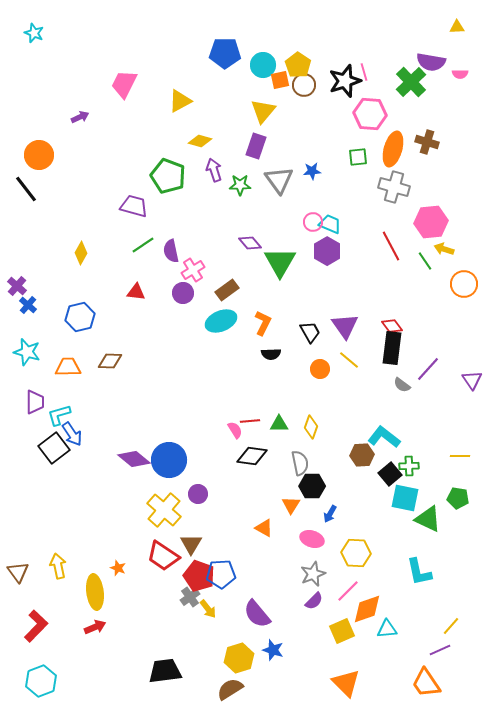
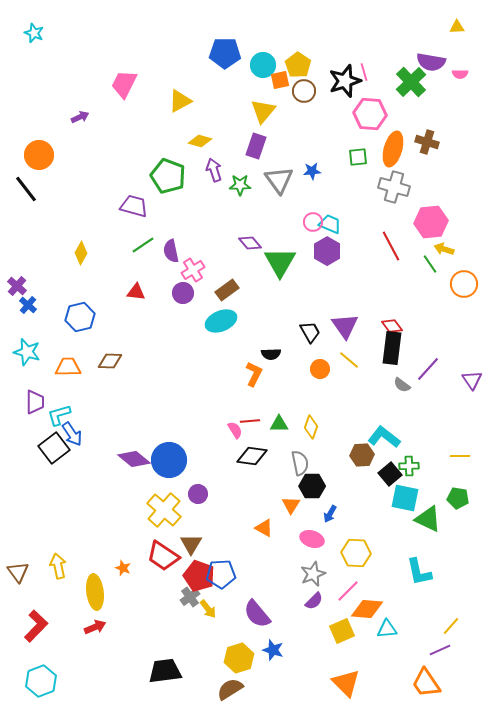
brown circle at (304, 85): moved 6 px down
green line at (425, 261): moved 5 px right, 3 px down
orange L-shape at (263, 323): moved 9 px left, 51 px down
orange star at (118, 568): moved 5 px right
orange diamond at (367, 609): rotated 24 degrees clockwise
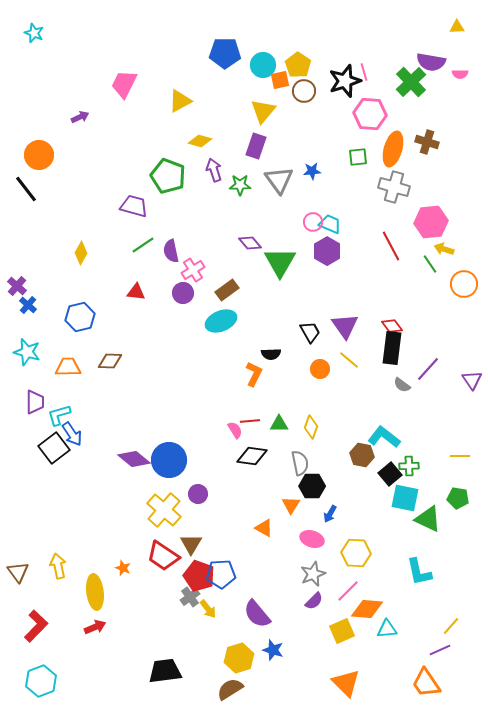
brown hexagon at (362, 455): rotated 15 degrees clockwise
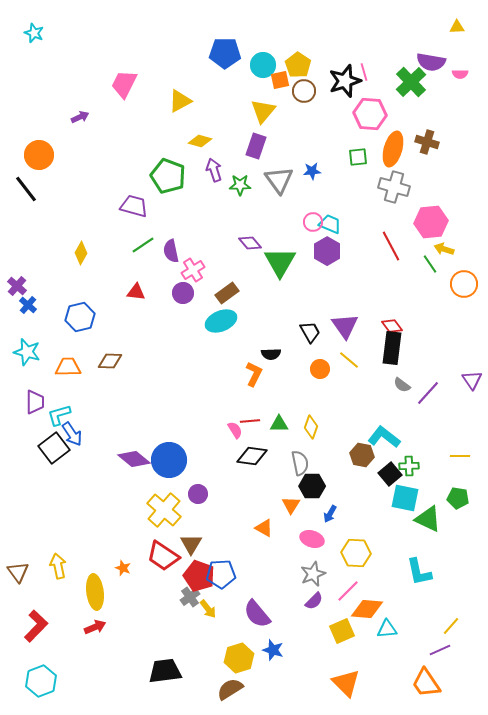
brown rectangle at (227, 290): moved 3 px down
purple line at (428, 369): moved 24 px down
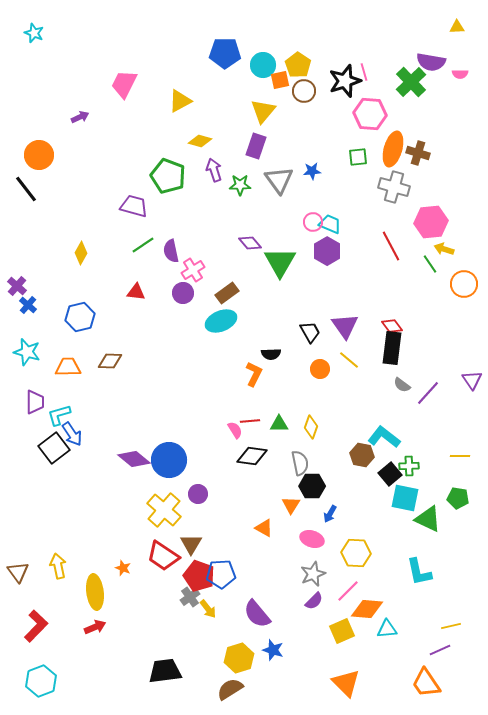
brown cross at (427, 142): moved 9 px left, 11 px down
yellow line at (451, 626): rotated 36 degrees clockwise
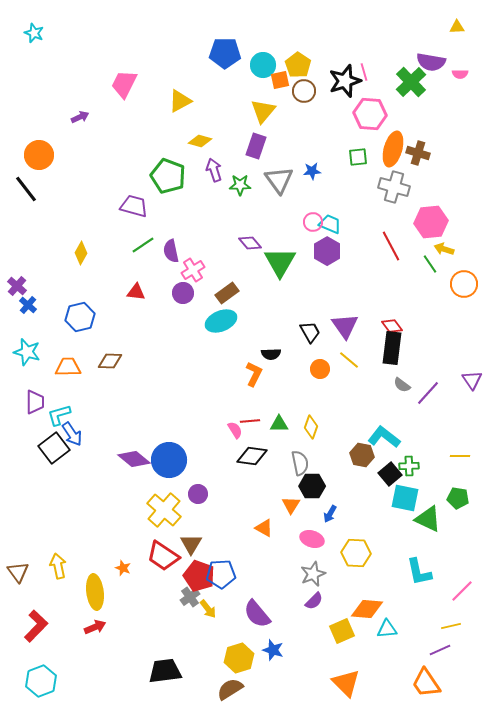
pink line at (348, 591): moved 114 px right
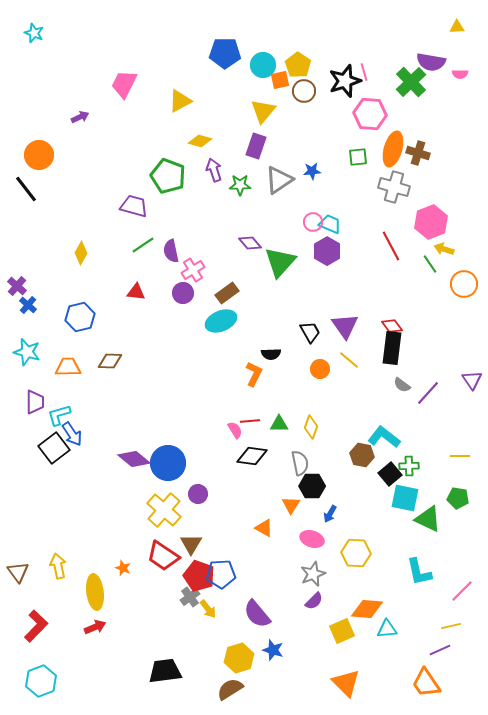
gray triangle at (279, 180): rotated 32 degrees clockwise
pink hexagon at (431, 222): rotated 16 degrees counterclockwise
green triangle at (280, 262): rotated 12 degrees clockwise
blue circle at (169, 460): moved 1 px left, 3 px down
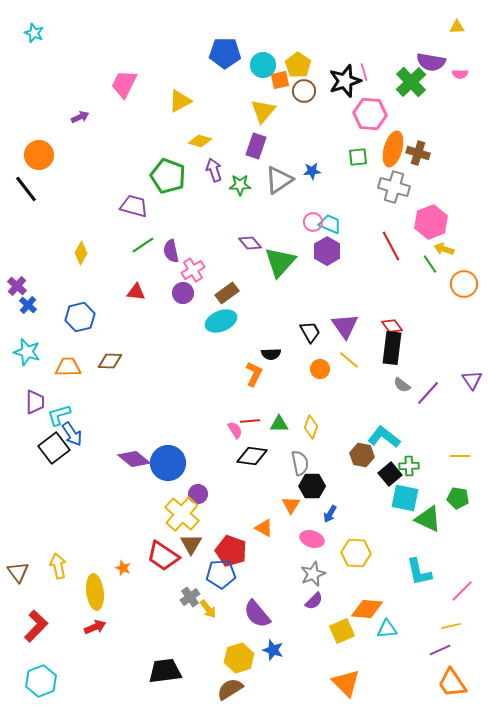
yellow cross at (164, 510): moved 18 px right, 4 px down
red pentagon at (199, 576): moved 32 px right, 25 px up
orange trapezoid at (426, 683): moved 26 px right
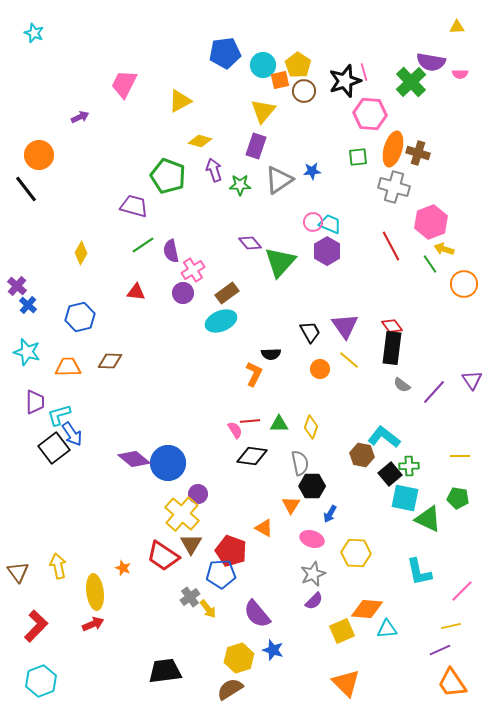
blue pentagon at (225, 53): rotated 8 degrees counterclockwise
purple line at (428, 393): moved 6 px right, 1 px up
red arrow at (95, 627): moved 2 px left, 3 px up
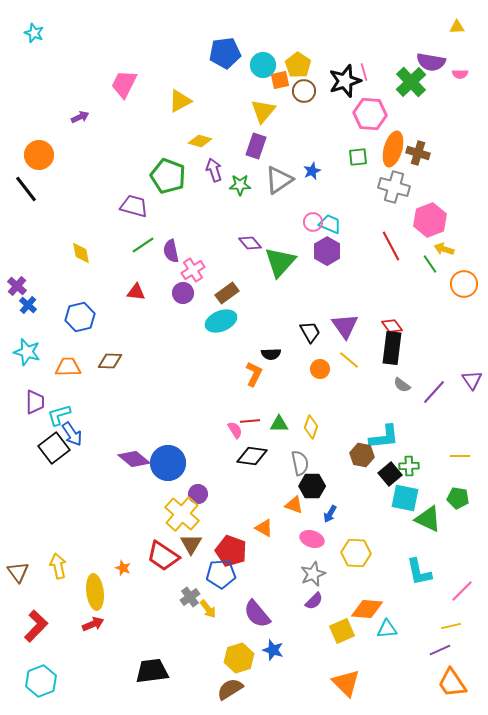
blue star at (312, 171): rotated 18 degrees counterclockwise
pink hexagon at (431, 222): moved 1 px left, 2 px up
yellow diamond at (81, 253): rotated 40 degrees counterclockwise
cyan L-shape at (384, 437): rotated 136 degrees clockwise
orange triangle at (291, 505): moved 3 px right; rotated 42 degrees counterclockwise
black trapezoid at (165, 671): moved 13 px left
